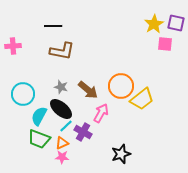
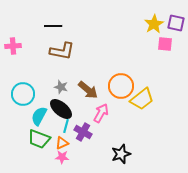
cyan line: rotated 32 degrees counterclockwise
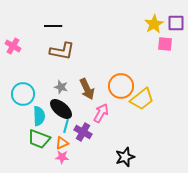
purple square: rotated 12 degrees counterclockwise
pink cross: rotated 35 degrees clockwise
brown arrow: moved 1 px left, 1 px up; rotated 25 degrees clockwise
cyan semicircle: rotated 150 degrees clockwise
black star: moved 4 px right, 3 px down
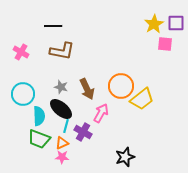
pink cross: moved 8 px right, 6 px down
